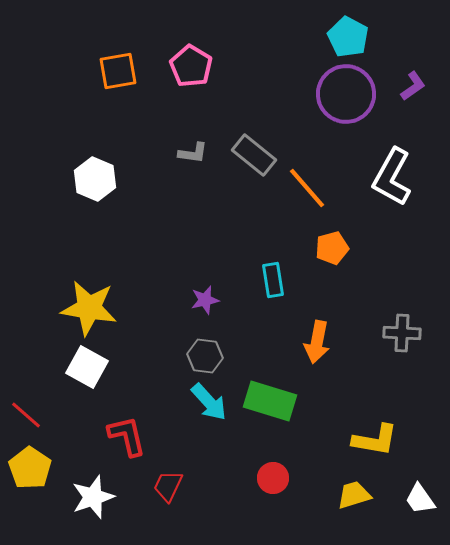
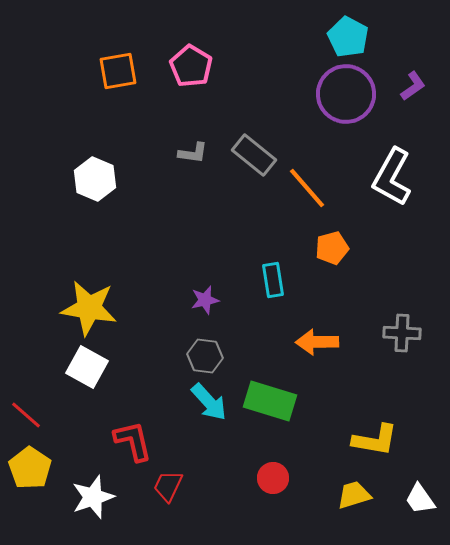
orange arrow: rotated 78 degrees clockwise
red L-shape: moved 6 px right, 5 px down
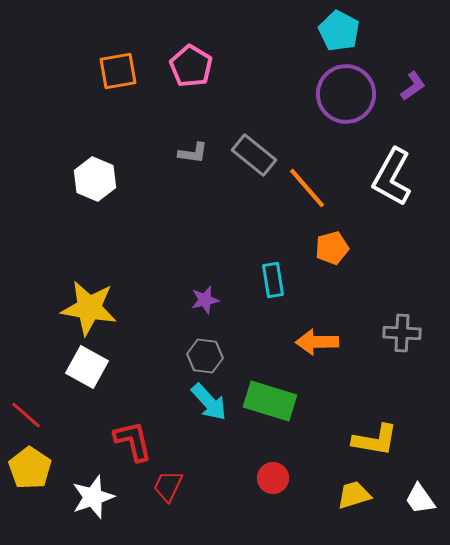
cyan pentagon: moved 9 px left, 6 px up
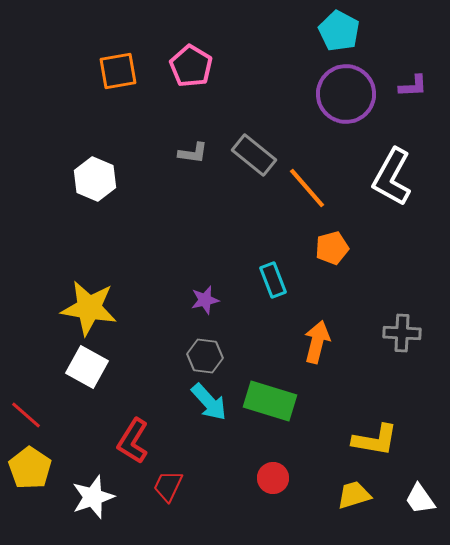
purple L-shape: rotated 32 degrees clockwise
cyan rectangle: rotated 12 degrees counterclockwise
orange arrow: rotated 105 degrees clockwise
red L-shape: rotated 135 degrees counterclockwise
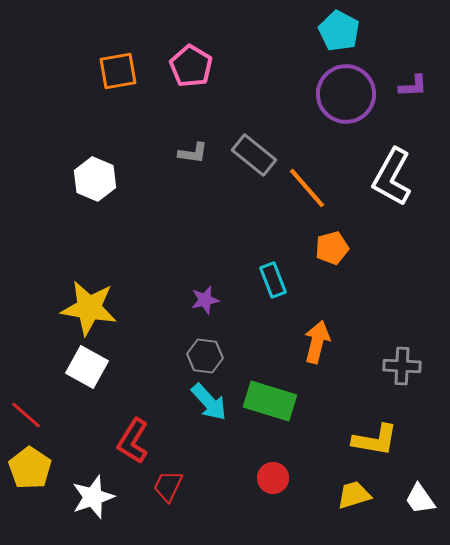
gray cross: moved 33 px down
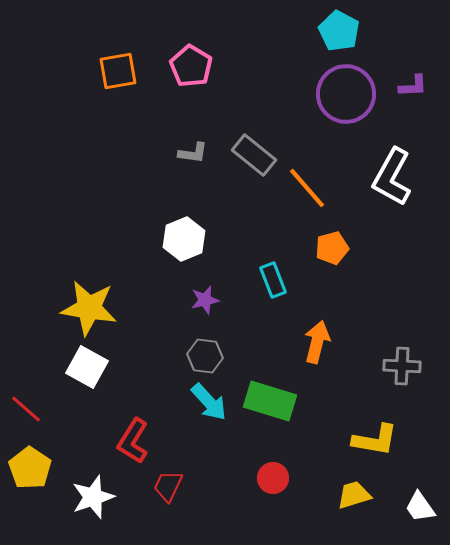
white hexagon: moved 89 px right, 60 px down; rotated 15 degrees clockwise
red line: moved 6 px up
white trapezoid: moved 8 px down
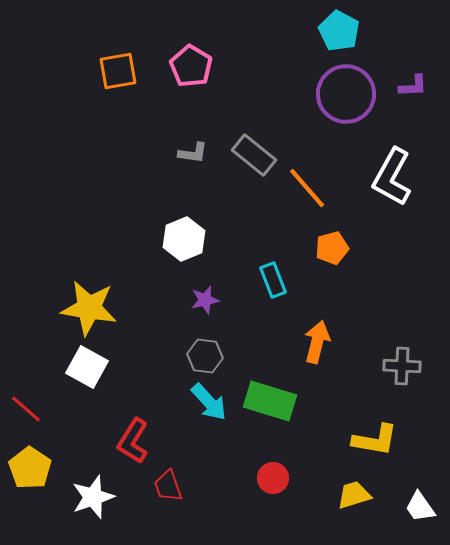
red trapezoid: rotated 44 degrees counterclockwise
